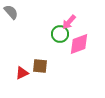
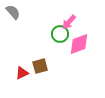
gray semicircle: moved 2 px right
brown square: rotated 21 degrees counterclockwise
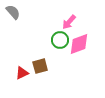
green circle: moved 6 px down
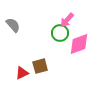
gray semicircle: moved 13 px down
pink arrow: moved 2 px left, 2 px up
green circle: moved 7 px up
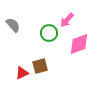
green circle: moved 11 px left
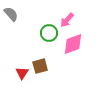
gray semicircle: moved 2 px left, 11 px up
pink diamond: moved 6 px left
red triangle: rotated 32 degrees counterclockwise
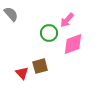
red triangle: rotated 16 degrees counterclockwise
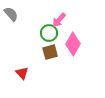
pink arrow: moved 8 px left
pink diamond: rotated 40 degrees counterclockwise
brown square: moved 10 px right, 14 px up
